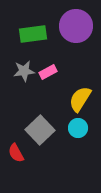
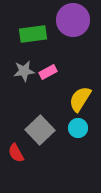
purple circle: moved 3 px left, 6 px up
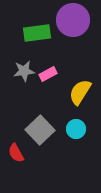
green rectangle: moved 4 px right, 1 px up
pink rectangle: moved 2 px down
yellow semicircle: moved 7 px up
cyan circle: moved 2 px left, 1 px down
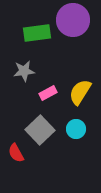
pink rectangle: moved 19 px down
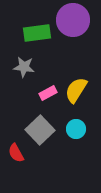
gray star: moved 4 px up; rotated 15 degrees clockwise
yellow semicircle: moved 4 px left, 2 px up
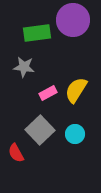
cyan circle: moved 1 px left, 5 px down
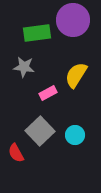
yellow semicircle: moved 15 px up
gray square: moved 1 px down
cyan circle: moved 1 px down
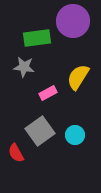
purple circle: moved 1 px down
green rectangle: moved 5 px down
yellow semicircle: moved 2 px right, 2 px down
gray square: rotated 8 degrees clockwise
